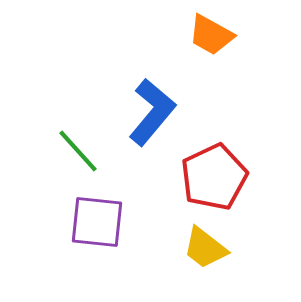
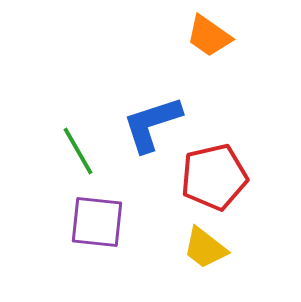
orange trapezoid: moved 2 px left, 1 px down; rotated 6 degrees clockwise
blue L-shape: moved 12 px down; rotated 148 degrees counterclockwise
green line: rotated 12 degrees clockwise
red pentagon: rotated 12 degrees clockwise
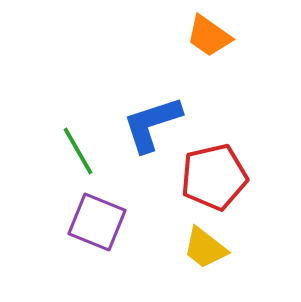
purple square: rotated 16 degrees clockwise
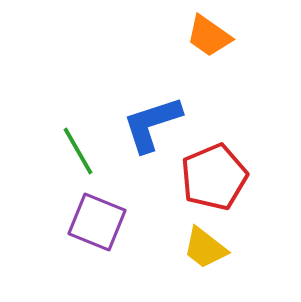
red pentagon: rotated 10 degrees counterclockwise
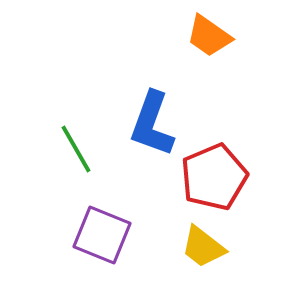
blue L-shape: rotated 52 degrees counterclockwise
green line: moved 2 px left, 2 px up
purple square: moved 5 px right, 13 px down
yellow trapezoid: moved 2 px left, 1 px up
